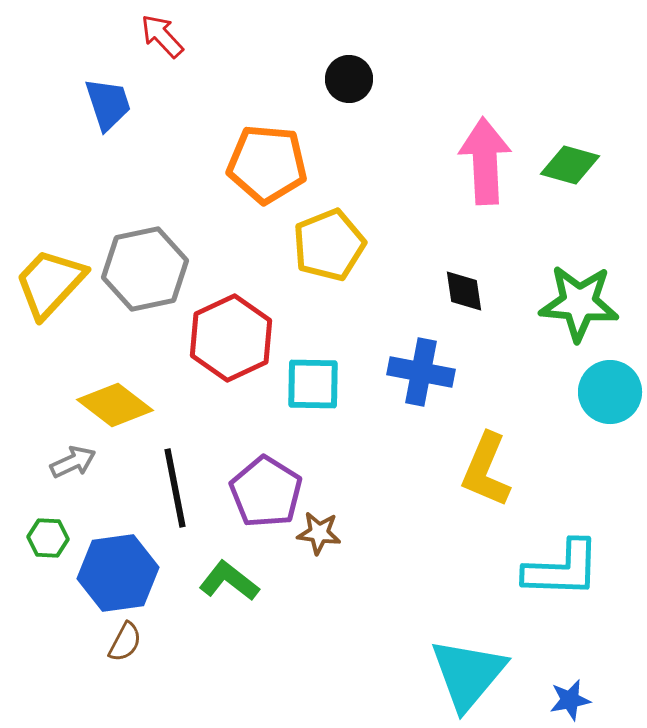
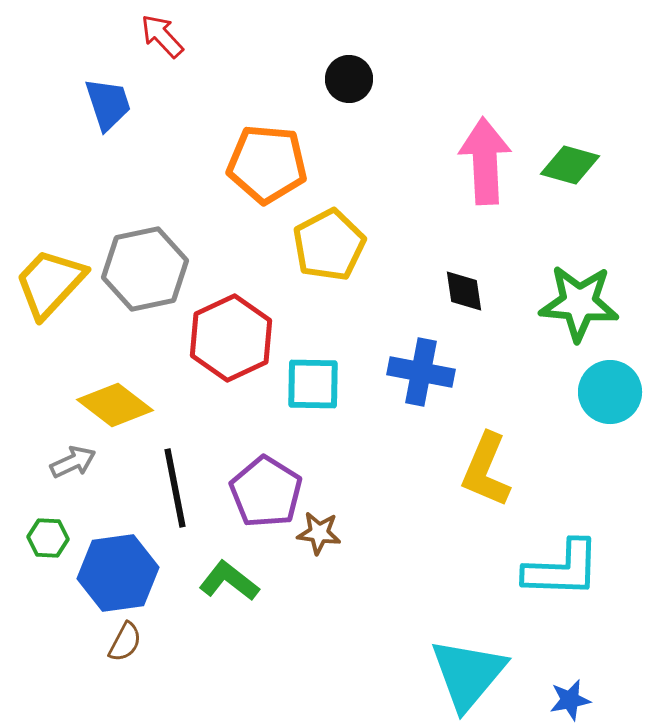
yellow pentagon: rotated 6 degrees counterclockwise
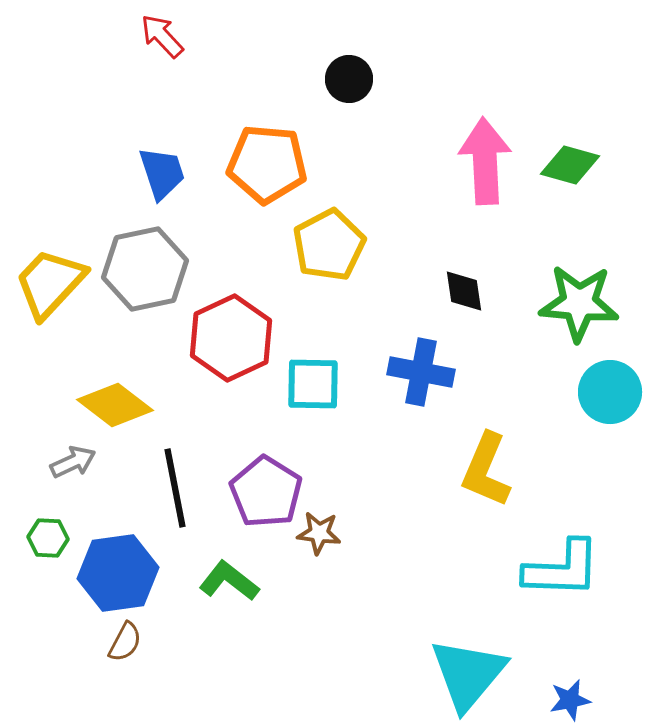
blue trapezoid: moved 54 px right, 69 px down
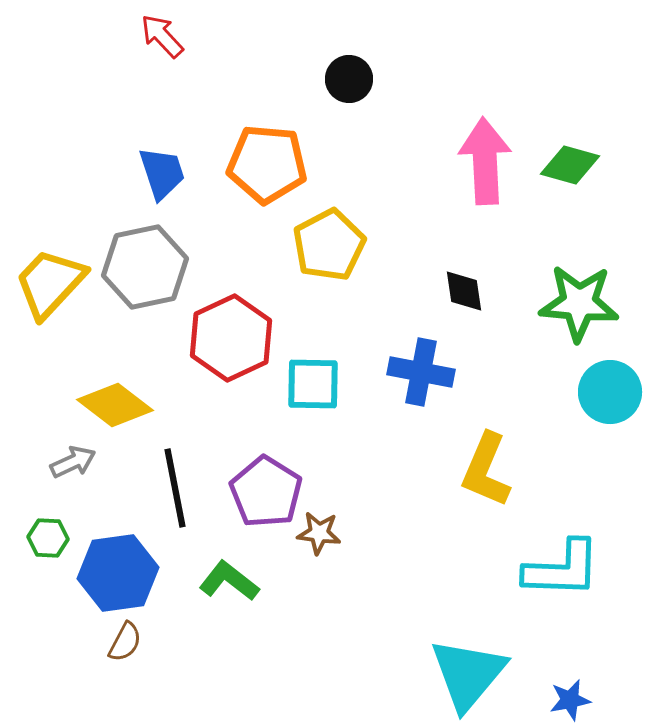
gray hexagon: moved 2 px up
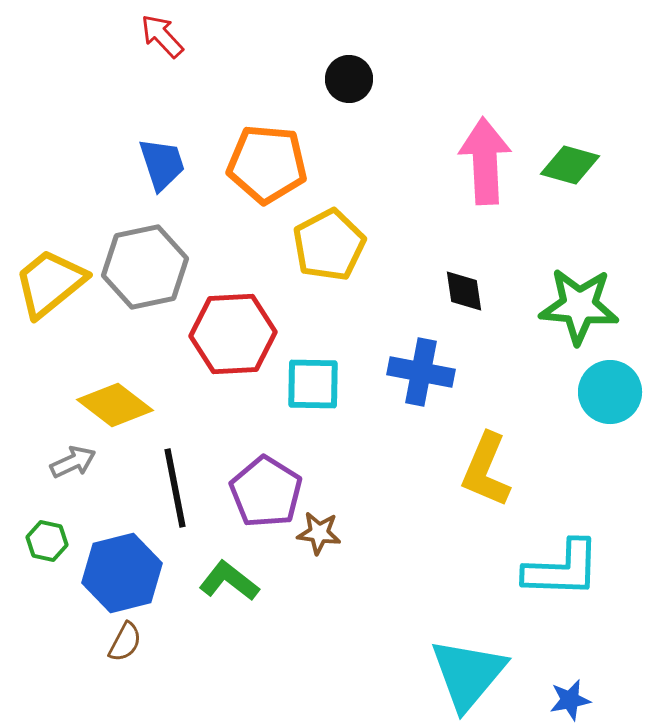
blue trapezoid: moved 9 px up
yellow trapezoid: rotated 8 degrees clockwise
green star: moved 3 px down
red hexagon: moved 2 px right, 4 px up; rotated 22 degrees clockwise
green hexagon: moved 1 px left, 3 px down; rotated 9 degrees clockwise
blue hexagon: moved 4 px right; rotated 6 degrees counterclockwise
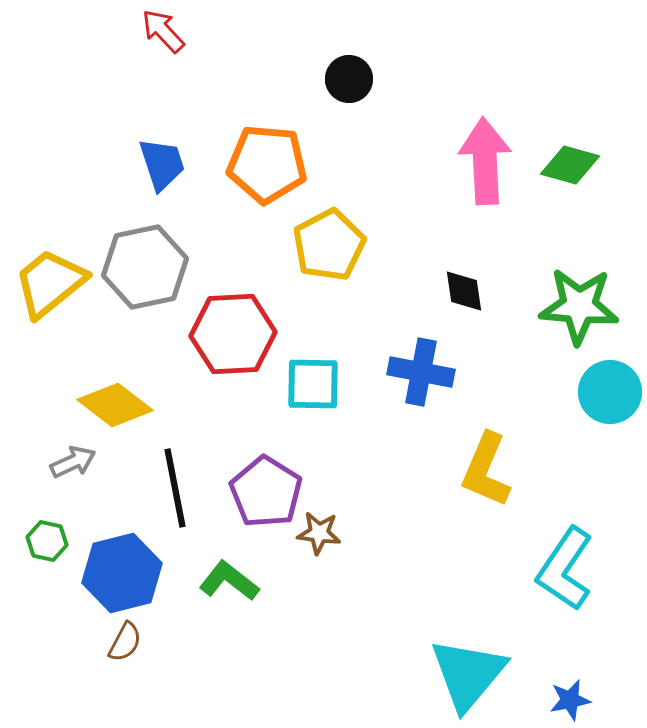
red arrow: moved 1 px right, 5 px up
cyan L-shape: moved 3 px right; rotated 122 degrees clockwise
